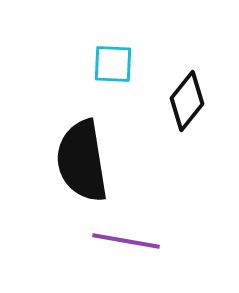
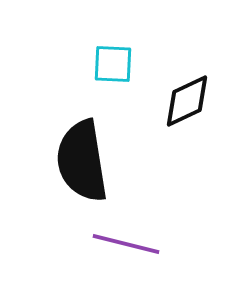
black diamond: rotated 26 degrees clockwise
purple line: moved 3 px down; rotated 4 degrees clockwise
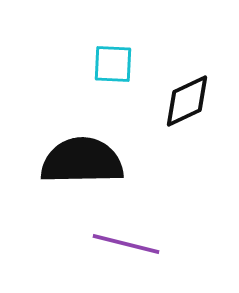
black semicircle: rotated 98 degrees clockwise
